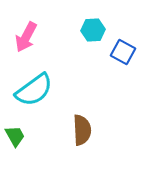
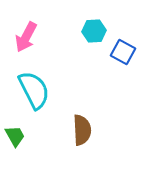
cyan hexagon: moved 1 px right, 1 px down
cyan semicircle: rotated 81 degrees counterclockwise
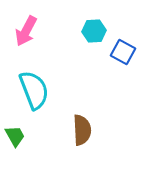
pink arrow: moved 6 px up
cyan semicircle: rotated 6 degrees clockwise
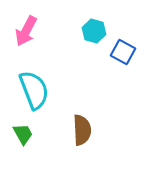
cyan hexagon: rotated 20 degrees clockwise
green trapezoid: moved 8 px right, 2 px up
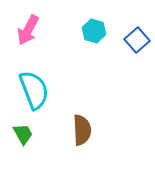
pink arrow: moved 2 px right, 1 px up
blue square: moved 14 px right, 12 px up; rotated 20 degrees clockwise
